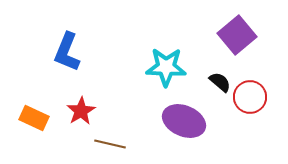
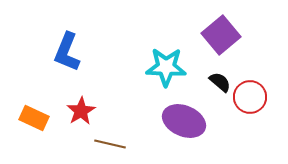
purple square: moved 16 px left
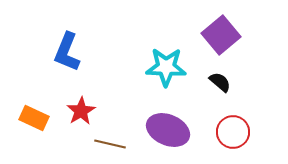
red circle: moved 17 px left, 35 px down
purple ellipse: moved 16 px left, 9 px down
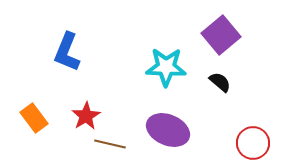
red star: moved 5 px right, 5 px down
orange rectangle: rotated 28 degrees clockwise
red circle: moved 20 px right, 11 px down
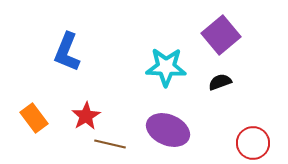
black semicircle: rotated 60 degrees counterclockwise
